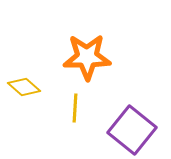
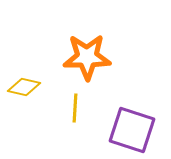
yellow diamond: rotated 28 degrees counterclockwise
purple square: rotated 21 degrees counterclockwise
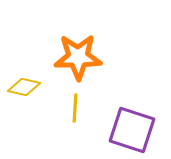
orange star: moved 9 px left
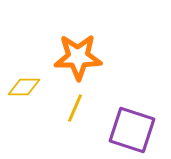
yellow diamond: rotated 12 degrees counterclockwise
yellow line: rotated 20 degrees clockwise
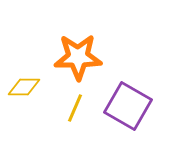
purple square: moved 4 px left, 24 px up; rotated 12 degrees clockwise
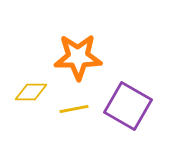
yellow diamond: moved 7 px right, 5 px down
yellow line: moved 1 px left, 1 px down; rotated 56 degrees clockwise
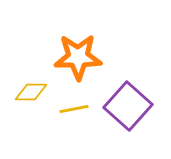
purple square: rotated 12 degrees clockwise
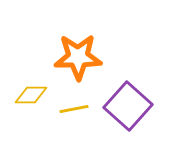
yellow diamond: moved 3 px down
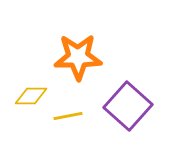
yellow diamond: moved 1 px down
yellow line: moved 6 px left, 7 px down
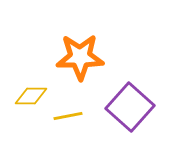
orange star: moved 2 px right
purple square: moved 2 px right, 1 px down
